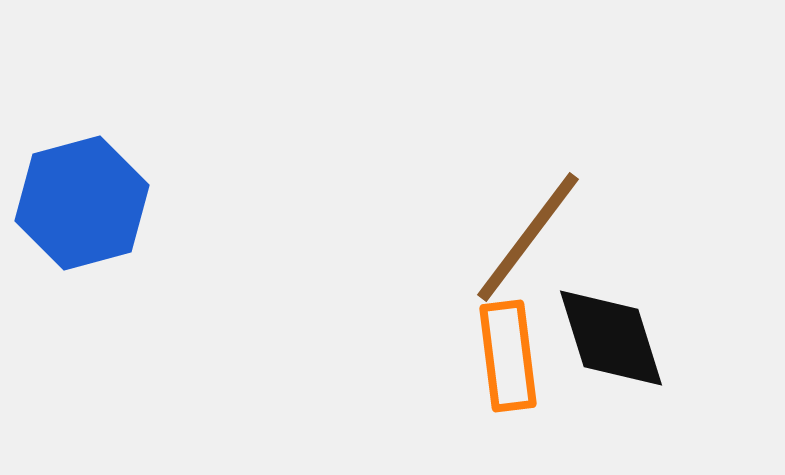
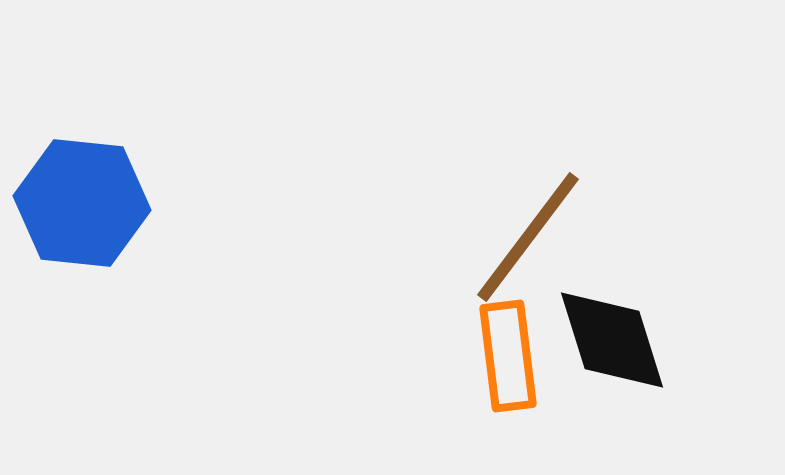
blue hexagon: rotated 21 degrees clockwise
black diamond: moved 1 px right, 2 px down
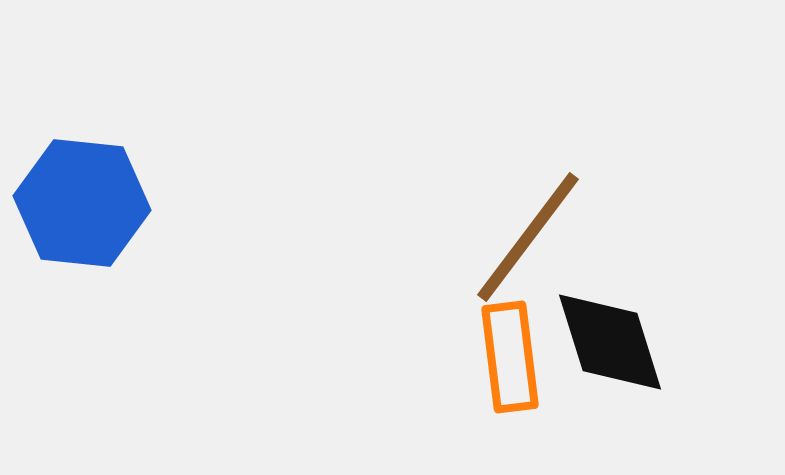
black diamond: moved 2 px left, 2 px down
orange rectangle: moved 2 px right, 1 px down
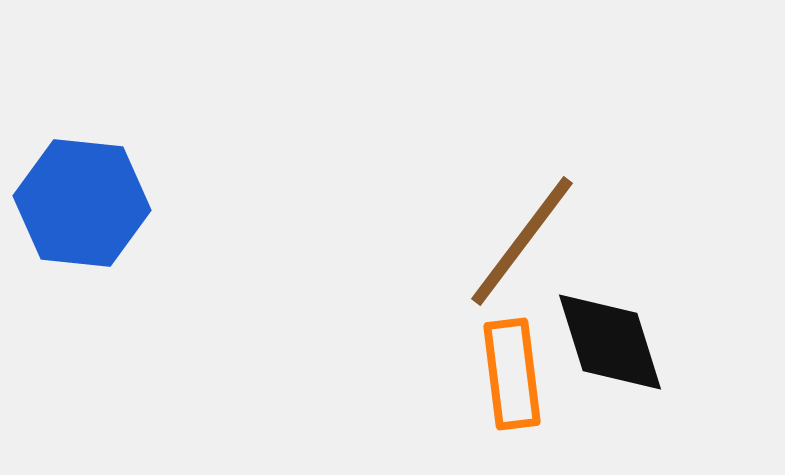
brown line: moved 6 px left, 4 px down
orange rectangle: moved 2 px right, 17 px down
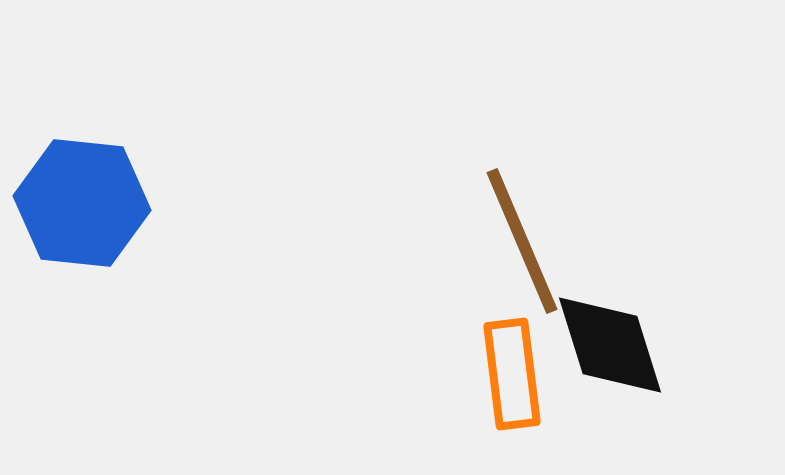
brown line: rotated 60 degrees counterclockwise
black diamond: moved 3 px down
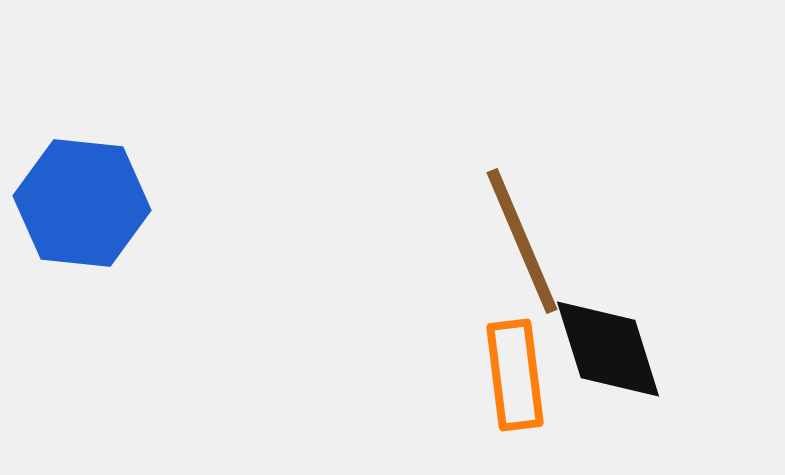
black diamond: moved 2 px left, 4 px down
orange rectangle: moved 3 px right, 1 px down
